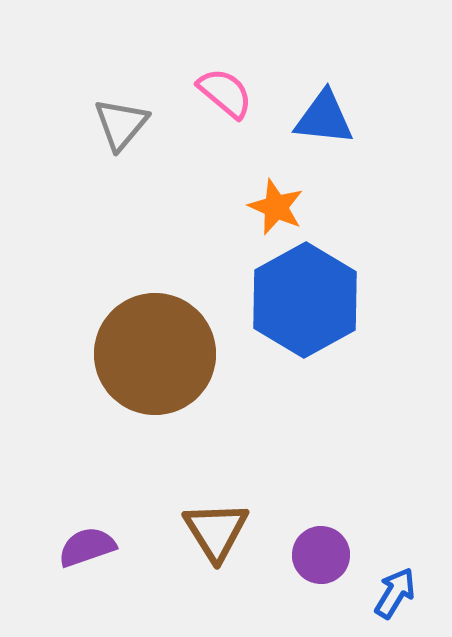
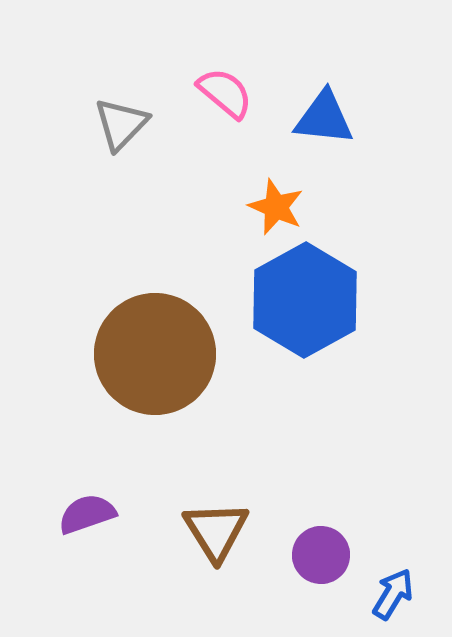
gray triangle: rotated 4 degrees clockwise
purple semicircle: moved 33 px up
blue arrow: moved 2 px left, 1 px down
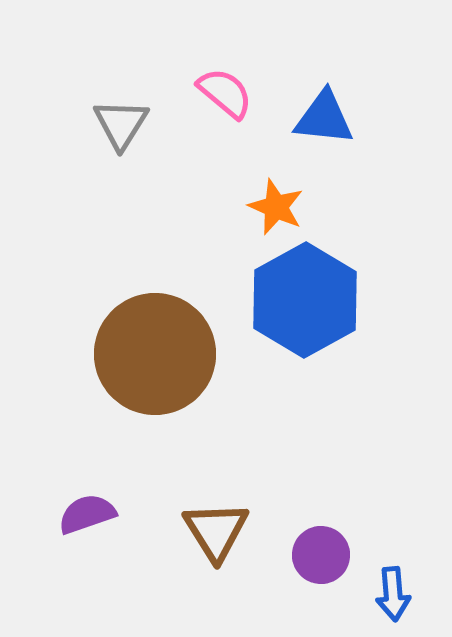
gray triangle: rotated 12 degrees counterclockwise
blue arrow: rotated 144 degrees clockwise
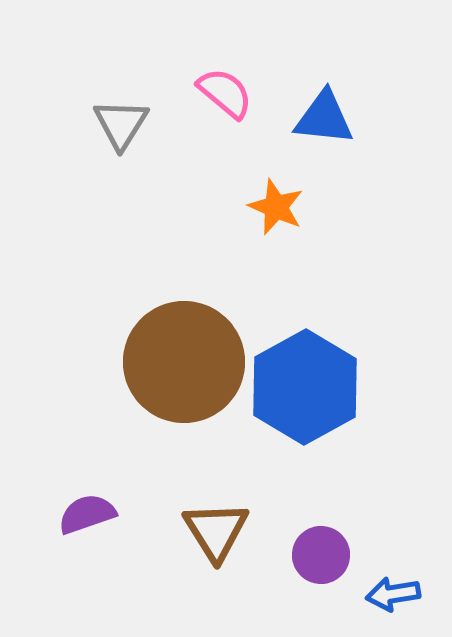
blue hexagon: moved 87 px down
brown circle: moved 29 px right, 8 px down
blue arrow: rotated 86 degrees clockwise
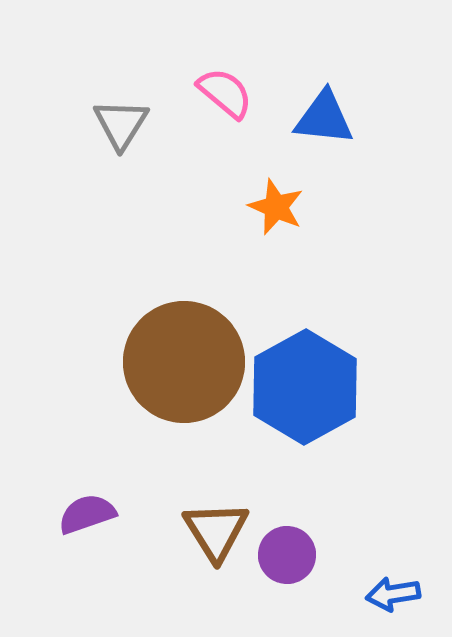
purple circle: moved 34 px left
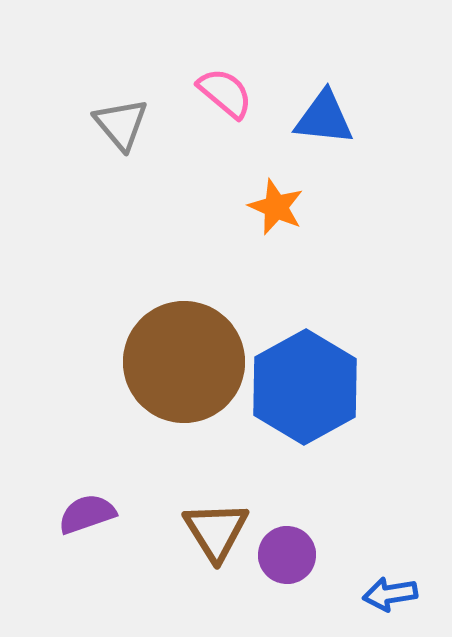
gray triangle: rotated 12 degrees counterclockwise
blue arrow: moved 3 px left
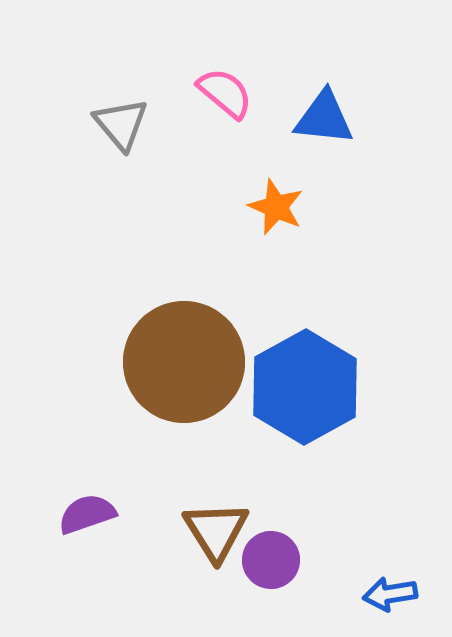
purple circle: moved 16 px left, 5 px down
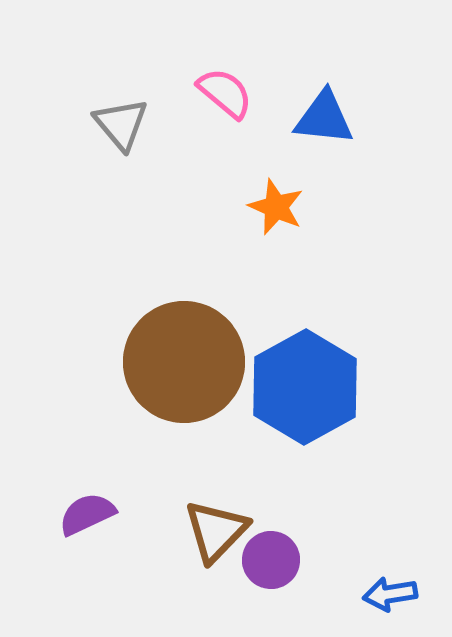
purple semicircle: rotated 6 degrees counterclockwise
brown triangle: rotated 16 degrees clockwise
